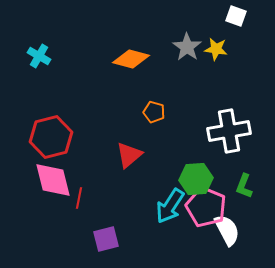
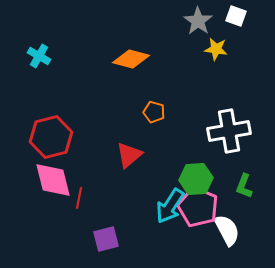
gray star: moved 11 px right, 26 px up
pink pentagon: moved 8 px left
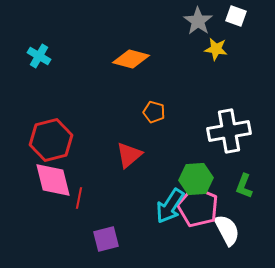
red hexagon: moved 3 px down
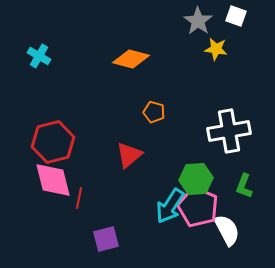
red hexagon: moved 2 px right, 2 px down
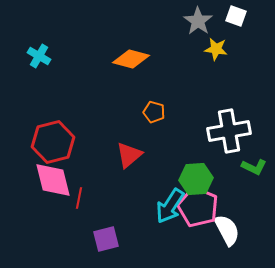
green L-shape: moved 10 px right, 19 px up; rotated 85 degrees counterclockwise
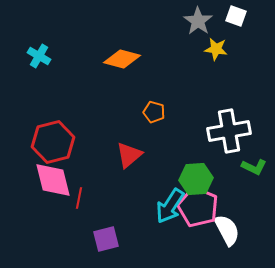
orange diamond: moved 9 px left
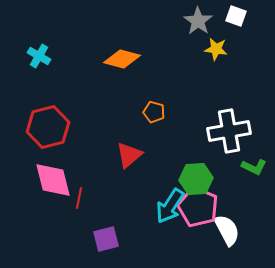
red hexagon: moved 5 px left, 15 px up
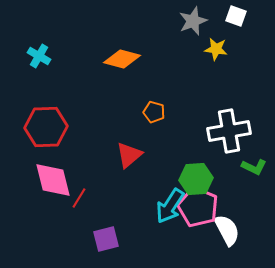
gray star: moved 5 px left; rotated 16 degrees clockwise
red hexagon: moved 2 px left; rotated 12 degrees clockwise
red line: rotated 20 degrees clockwise
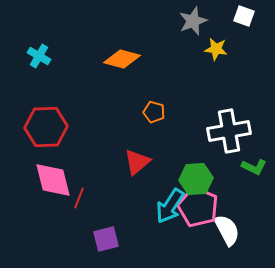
white square: moved 8 px right
red triangle: moved 8 px right, 7 px down
red line: rotated 10 degrees counterclockwise
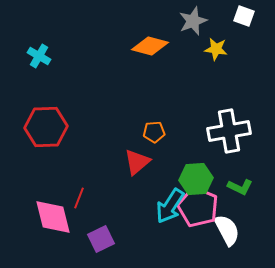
orange diamond: moved 28 px right, 13 px up
orange pentagon: moved 20 px down; rotated 20 degrees counterclockwise
green L-shape: moved 14 px left, 20 px down
pink diamond: moved 37 px down
purple square: moved 5 px left; rotated 12 degrees counterclockwise
